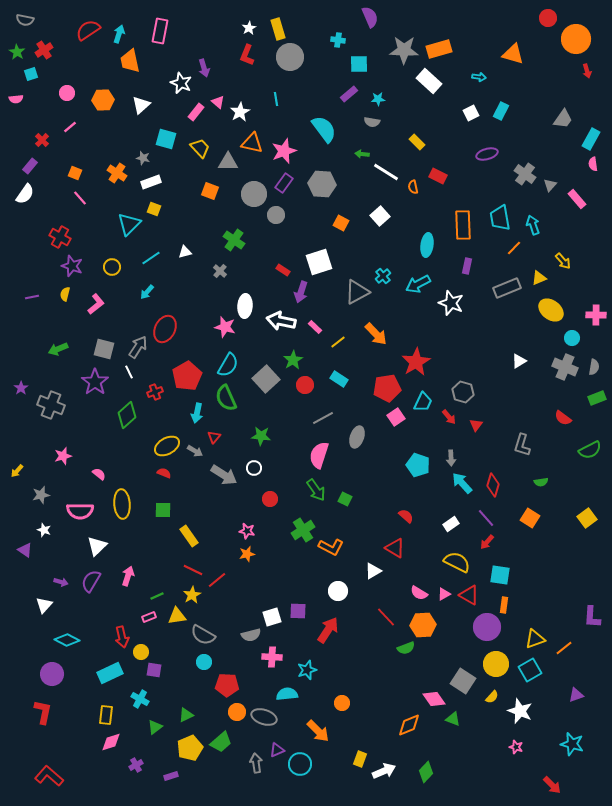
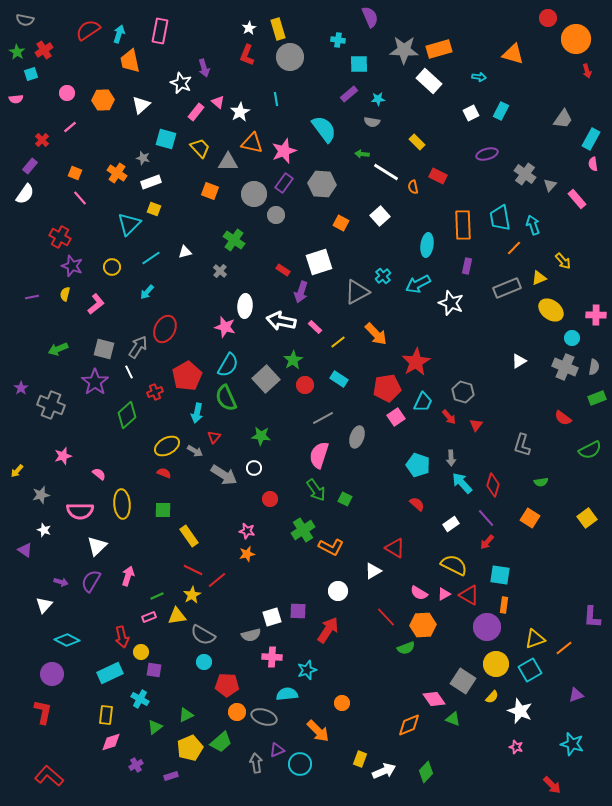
red semicircle at (406, 516): moved 11 px right, 12 px up
yellow semicircle at (457, 562): moved 3 px left, 3 px down
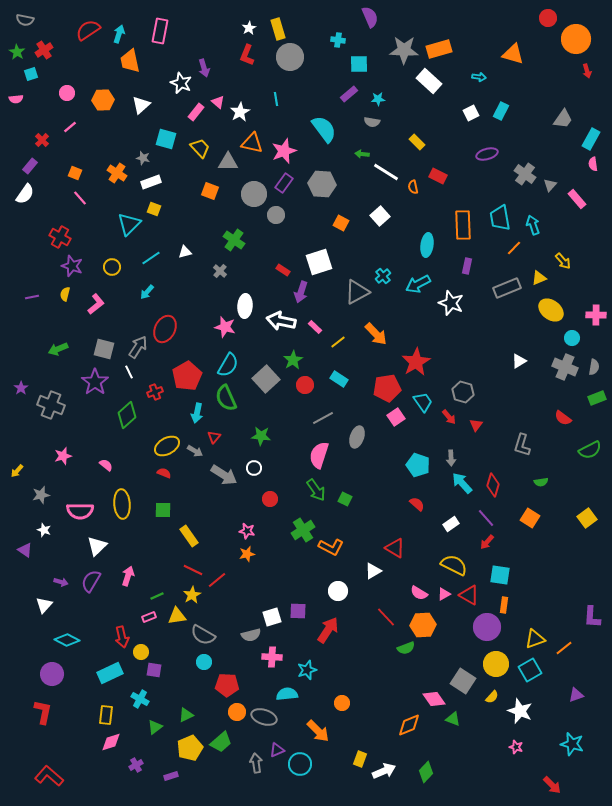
cyan trapezoid at (423, 402): rotated 60 degrees counterclockwise
pink semicircle at (99, 474): moved 7 px right, 9 px up
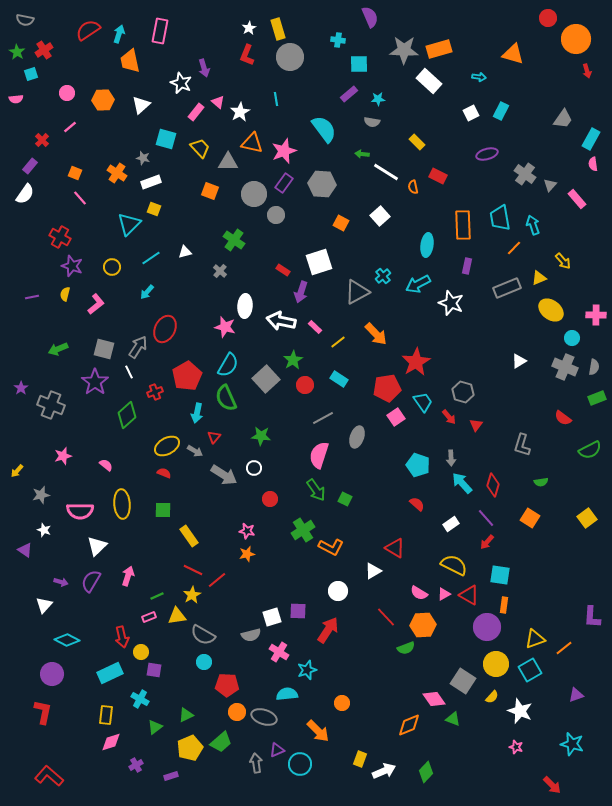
pink cross at (272, 657): moved 7 px right, 5 px up; rotated 30 degrees clockwise
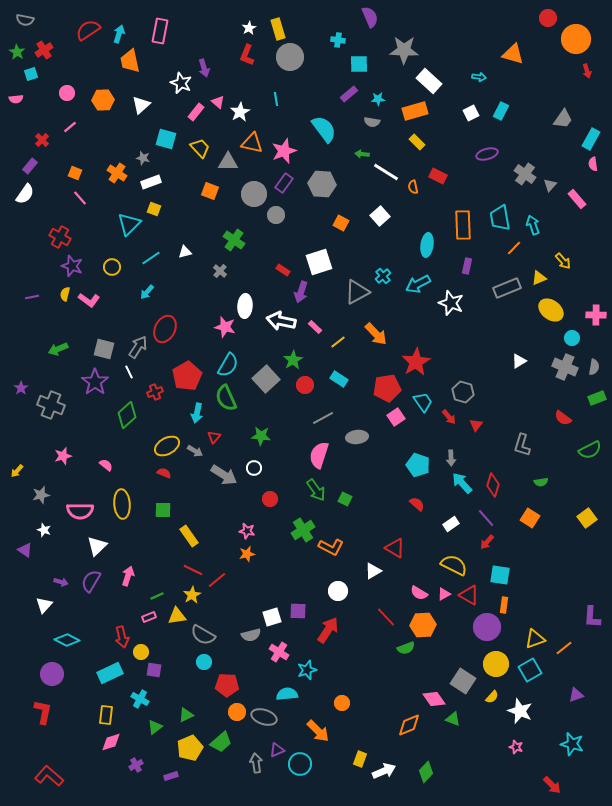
orange rectangle at (439, 49): moved 24 px left, 62 px down
pink L-shape at (96, 304): moved 7 px left, 4 px up; rotated 75 degrees clockwise
gray ellipse at (357, 437): rotated 65 degrees clockwise
